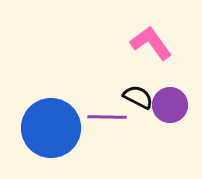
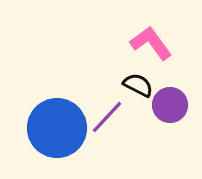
black semicircle: moved 12 px up
purple line: rotated 48 degrees counterclockwise
blue circle: moved 6 px right
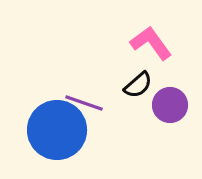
black semicircle: rotated 112 degrees clockwise
purple line: moved 23 px left, 14 px up; rotated 66 degrees clockwise
blue circle: moved 2 px down
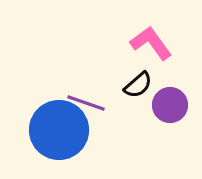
purple line: moved 2 px right
blue circle: moved 2 px right
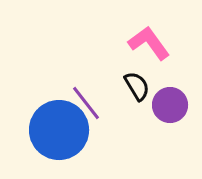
pink L-shape: moved 2 px left
black semicircle: moved 1 px left, 1 px down; rotated 80 degrees counterclockwise
purple line: rotated 33 degrees clockwise
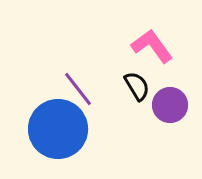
pink L-shape: moved 3 px right, 3 px down
purple line: moved 8 px left, 14 px up
blue circle: moved 1 px left, 1 px up
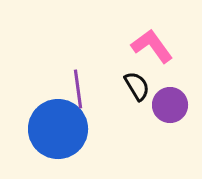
purple line: rotated 30 degrees clockwise
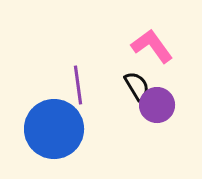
purple line: moved 4 px up
purple circle: moved 13 px left
blue circle: moved 4 px left
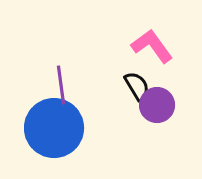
purple line: moved 17 px left
blue circle: moved 1 px up
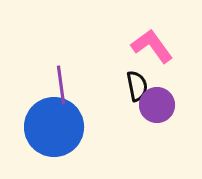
black semicircle: rotated 20 degrees clockwise
blue circle: moved 1 px up
